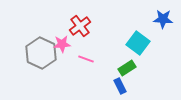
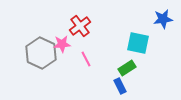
blue star: rotated 12 degrees counterclockwise
cyan square: rotated 25 degrees counterclockwise
pink line: rotated 42 degrees clockwise
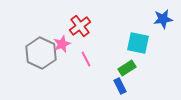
pink star: rotated 18 degrees counterclockwise
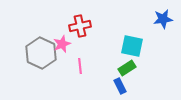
red cross: rotated 25 degrees clockwise
cyan square: moved 6 px left, 3 px down
pink line: moved 6 px left, 7 px down; rotated 21 degrees clockwise
